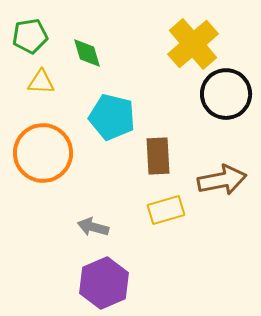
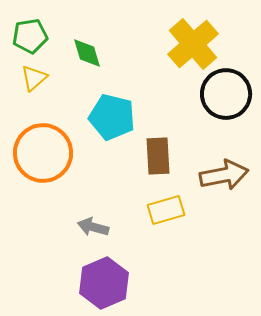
yellow triangle: moved 7 px left, 4 px up; rotated 44 degrees counterclockwise
brown arrow: moved 2 px right, 5 px up
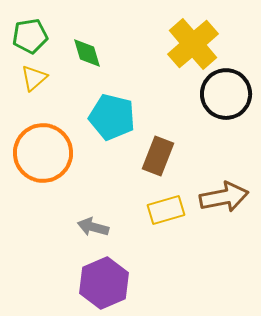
brown rectangle: rotated 24 degrees clockwise
brown arrow: moved 22 px down
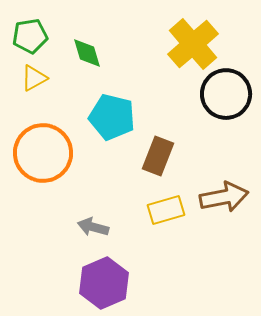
yellow triangle: rotated 12 degrees clockwise
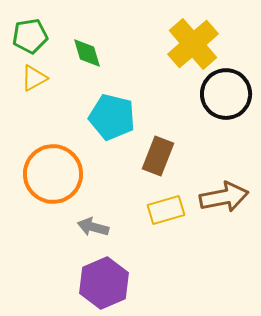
orange circle: moved 10 px right, 21 px down
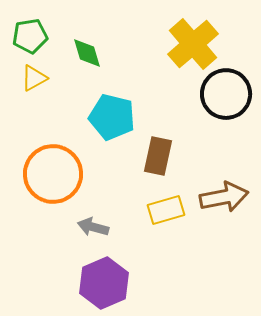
brown rectangle: rotated 9 degrees counterclockwise
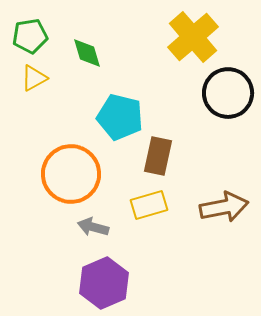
yellow cross: moved 7 px up
black circle: moved 2 px right, 1 px up
cyan pentagon: moved 8 px right
orange circle: moved 18 px right
brown arrow: moved 10 px down
yellow rectangle: moved 17 px left, 5 px up
